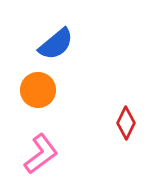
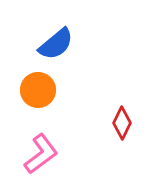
red diamond: moved 4 px left
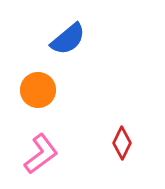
blue semicircle: moved 12 px right, 5 px up
red diamond: moved 20 px down
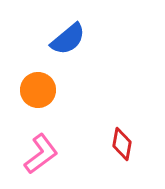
red diamond: moved 1 px down; rotated 16 degrees counterclockwise
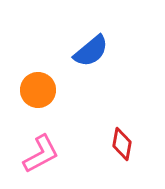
blue semicircle: moved 23 px right, 12 px down
pink L-shape: rotated 9 degrees clockwise
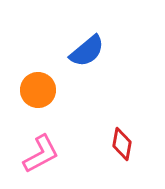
blue semicircle: moved 4 px left
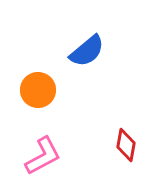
red diamond: moved 4 px right, 1 px down
pink L-shape: moved 2 px right, 2 px down
